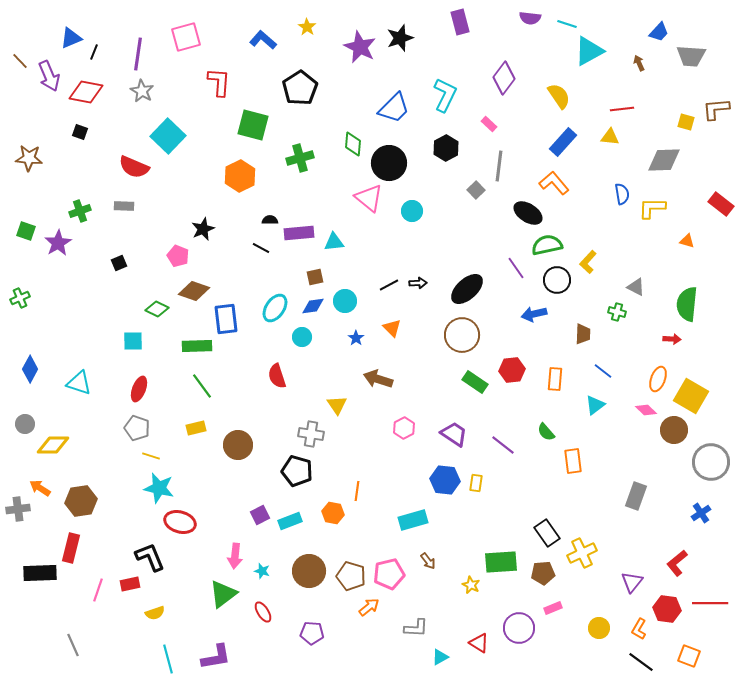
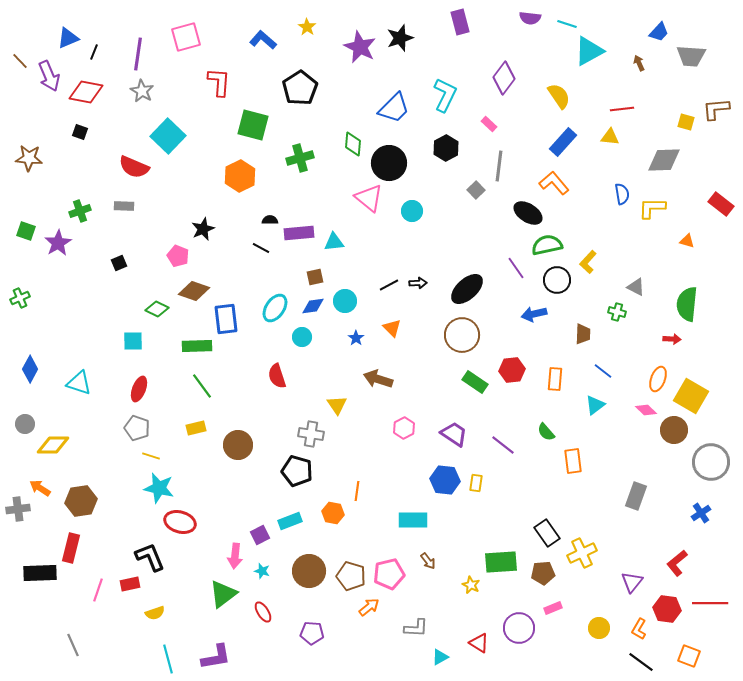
blue triangle at (71, 38): moved 3 px left
purple square at (260, 515): moved 20 px down
cyan rectangle at (413, 520): rotated 16 degrees clockwise
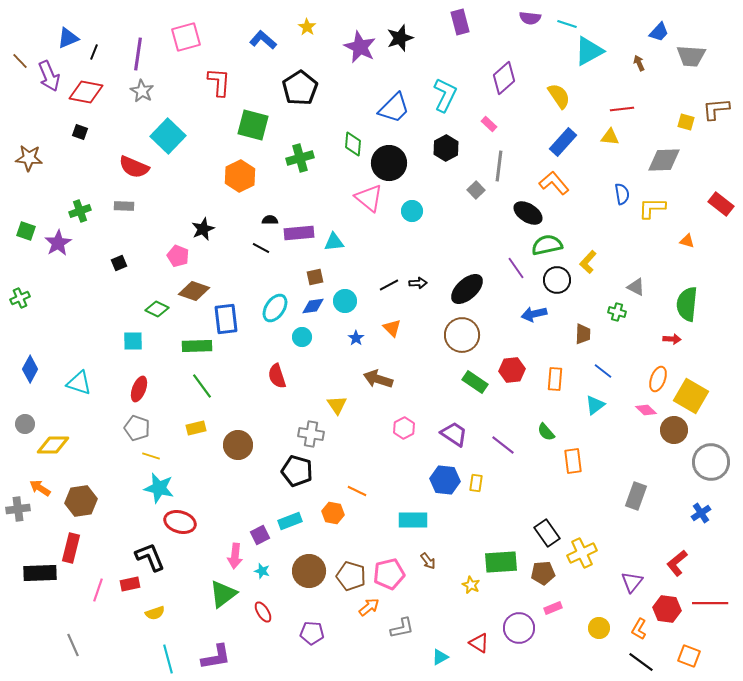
purple diamond at (504, 78): rotated 12 degrees clockwise
orange line at (357, 491): rotated 72 degrees counterclockwise
gray L-shape at (416, 628): moved 14 px left; rotated 15 degrees counterclockwise
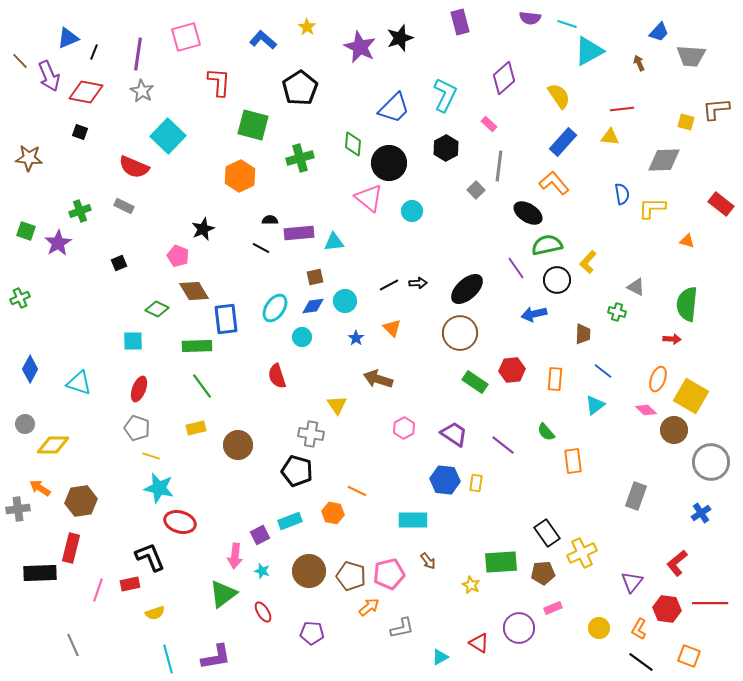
gray rectangle at (124, 206): rotated 24 degrees clockwise
brown diamond at (194, 291): rotated 40 degrees clockwise
brown circle at (462, 335): moved 2 px left, 2 px up
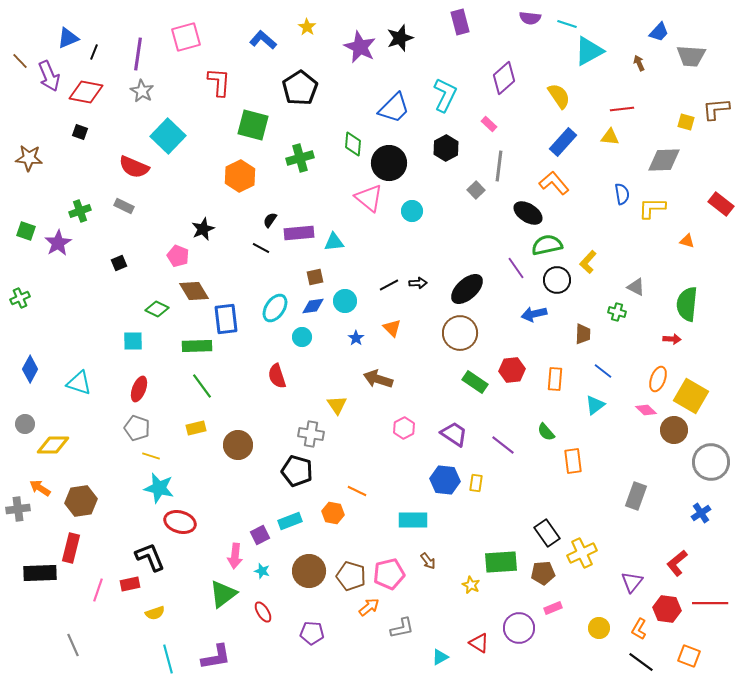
black semicircle at (270, 220): rotated 56 degrees counterclockwise
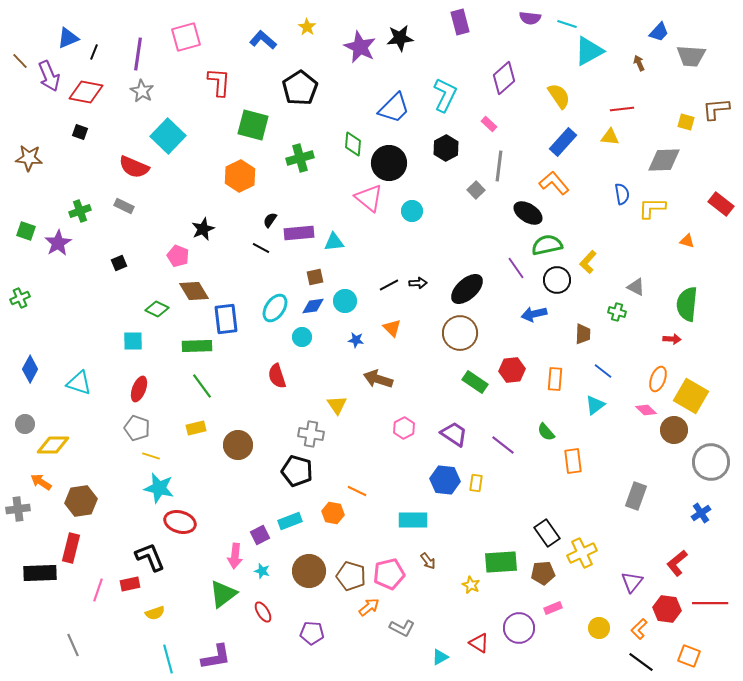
black star at (400, 38): rotated 12 degrees clockwise
blue star at (356, 338): moved 2 px down; rotated 28 degrees counterclockwise
orange arrow at (40, 488): moved 1 px right, 6 px up
gray L-shape at (402, 628): rotated 40 degrees clockwise
orange L-shape at (639, 629): rotated 15 degrees clockwise
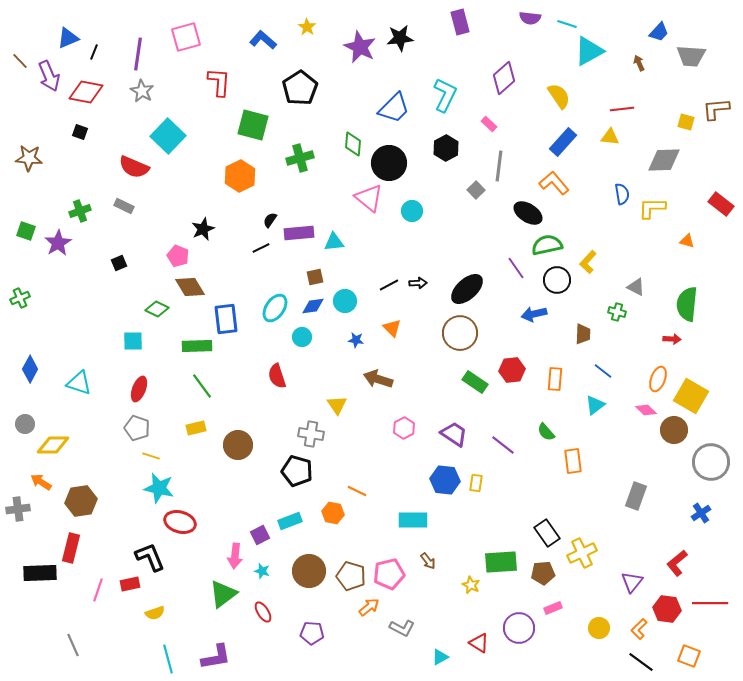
black line at (261, 248): rotated 54 degrees counterclockwise
brown diamond at (194, 291): moved 4 px left, 4 px up
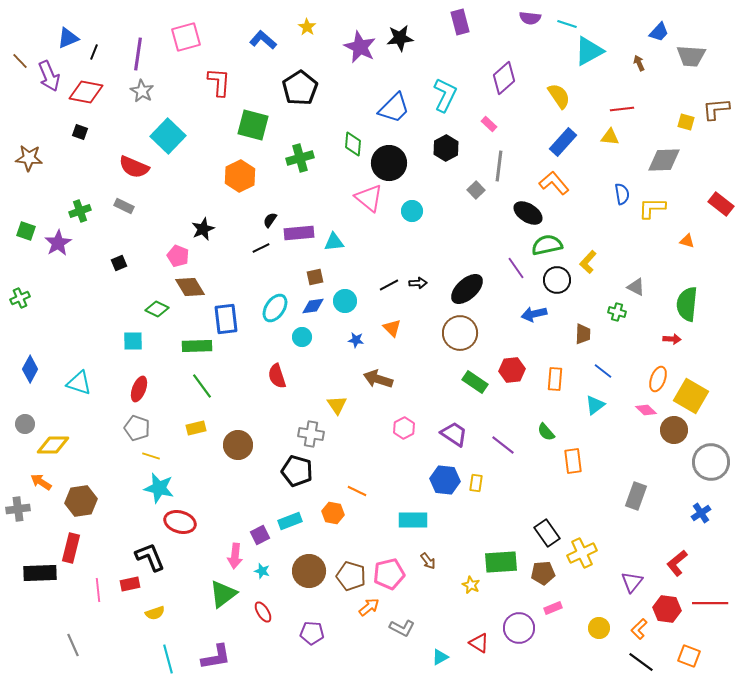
pink line at (98, 590): rotated 25 degrees counterclockwise
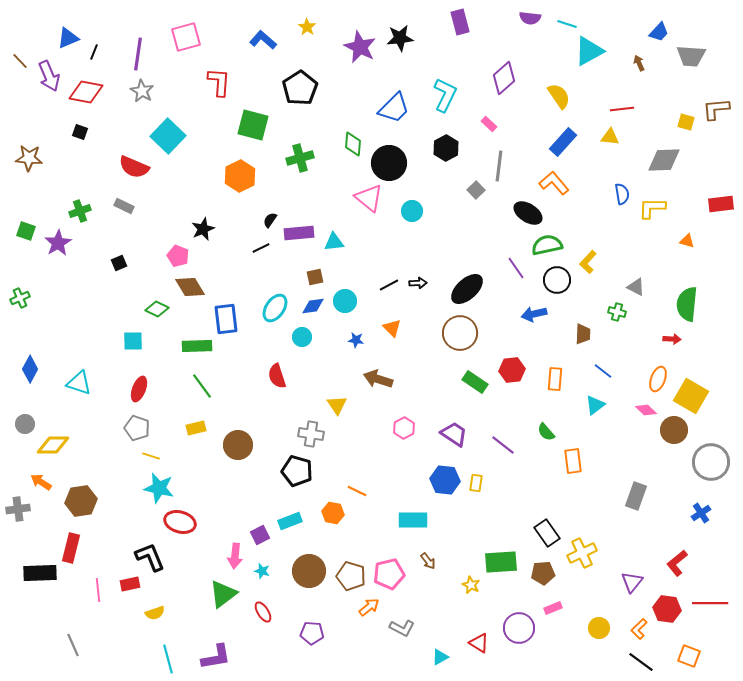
red rectangle at (721, 204): rotated 45 degrees counterclockwise
